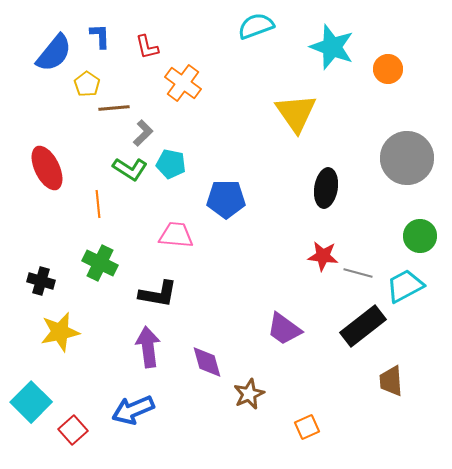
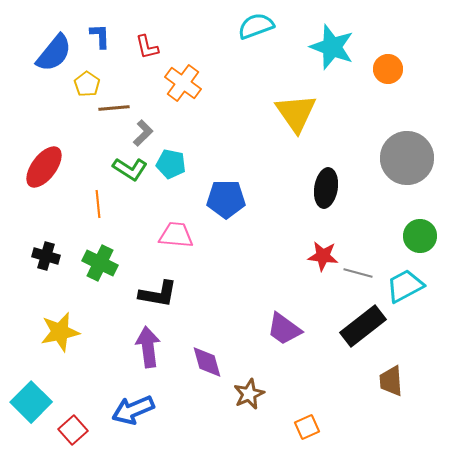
red ellipse: moved 3 px left, 1 px up; rotated 63 degrees clockwise
black cross: moved 5 px right, 25 px up
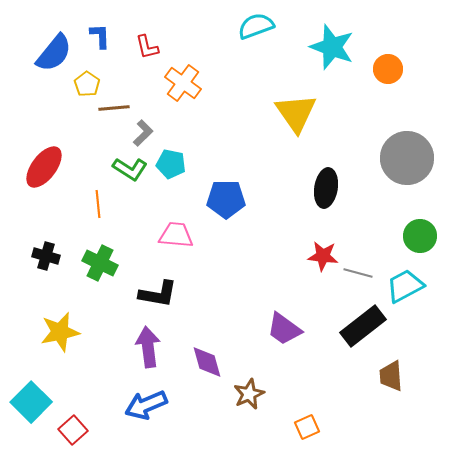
brown trapezoid: moved 5 px up
blue arrow: moved 13 px right, 5 px up
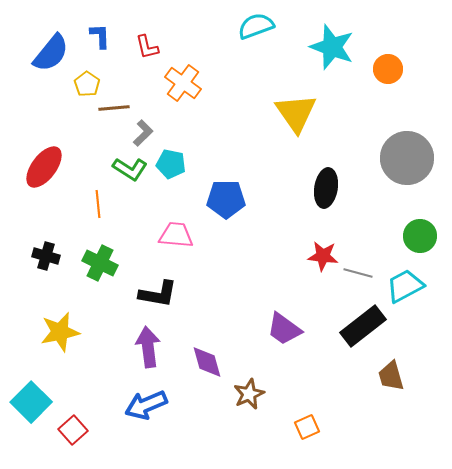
blue semicircle: moved 3 px left
brown trapezoid: rotated 12 degrees counterclockwise
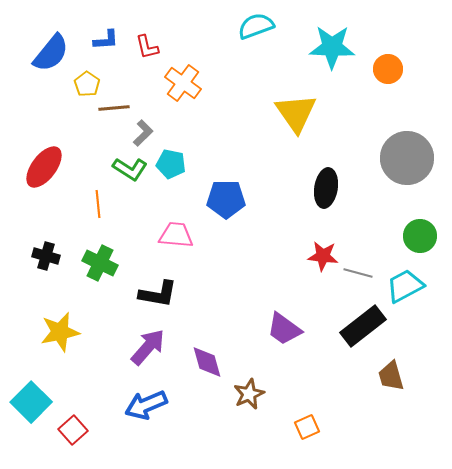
blue L-shape: moved 6 px right, 4 px down; rotated 88 degrees clockwise
cyan star: rotated 18 degrees counterclockwise
purple arrow: rotated 48 degrees clockwise
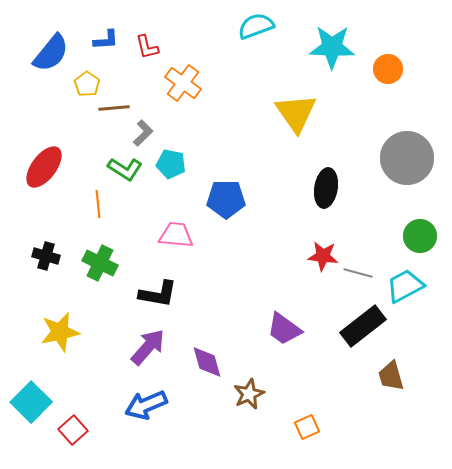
green L-shape: moved 5 px left
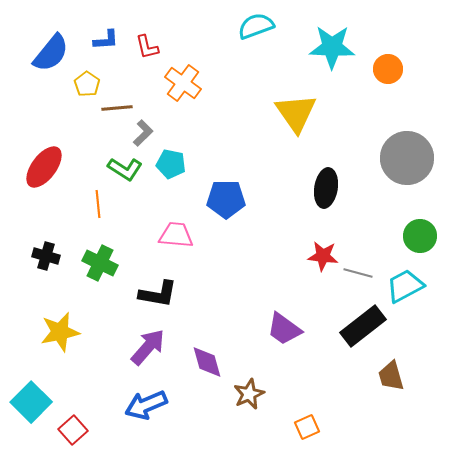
brown line: moved 3 px right
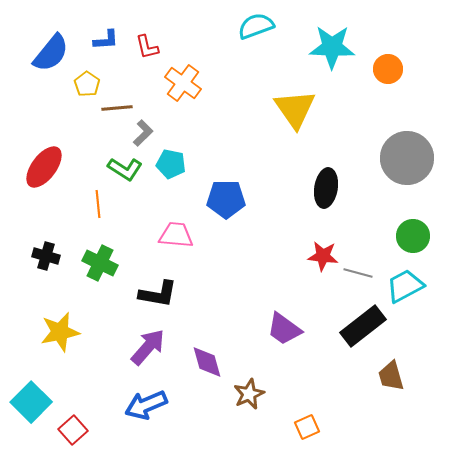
yellow triangle: moved 1 px left, 4 px up
green circle: moved 7 px left
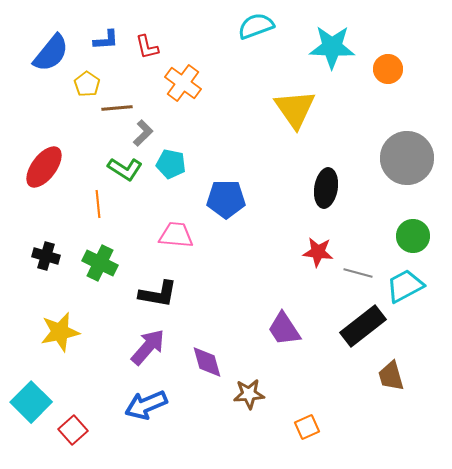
red star: moved 5 px left, 4 px up
purple trapezoid: rotated 21 degrees clockwise
brown star: rotated 20 degrees clockwise
